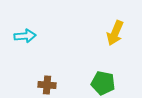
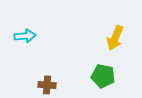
yellow arrow: moved 5 px down
green pentagon: moved 7 px up
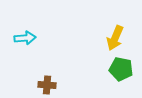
cyan arrow: moved 2 px down
green pentagon: moved 18 px right, 7 px up
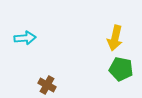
yellow arrow: rotated 10 degrees counterclockwise
brown cross: rotated 24 degrees clockwise
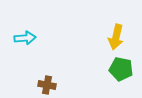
yellow arrow: moved 1 px right, 1 px up
brown cross: rotated 18 degrees counterclockwise
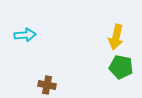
cyan arrow: moved 3 px up
green pentagon: moved 2 px up
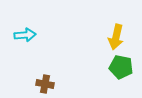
brown cross: moved 2 px left, 1 px up
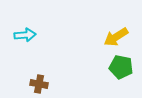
yellow arrow: rotated 45 degrees clockwise
brown cross: moved 6 px left
